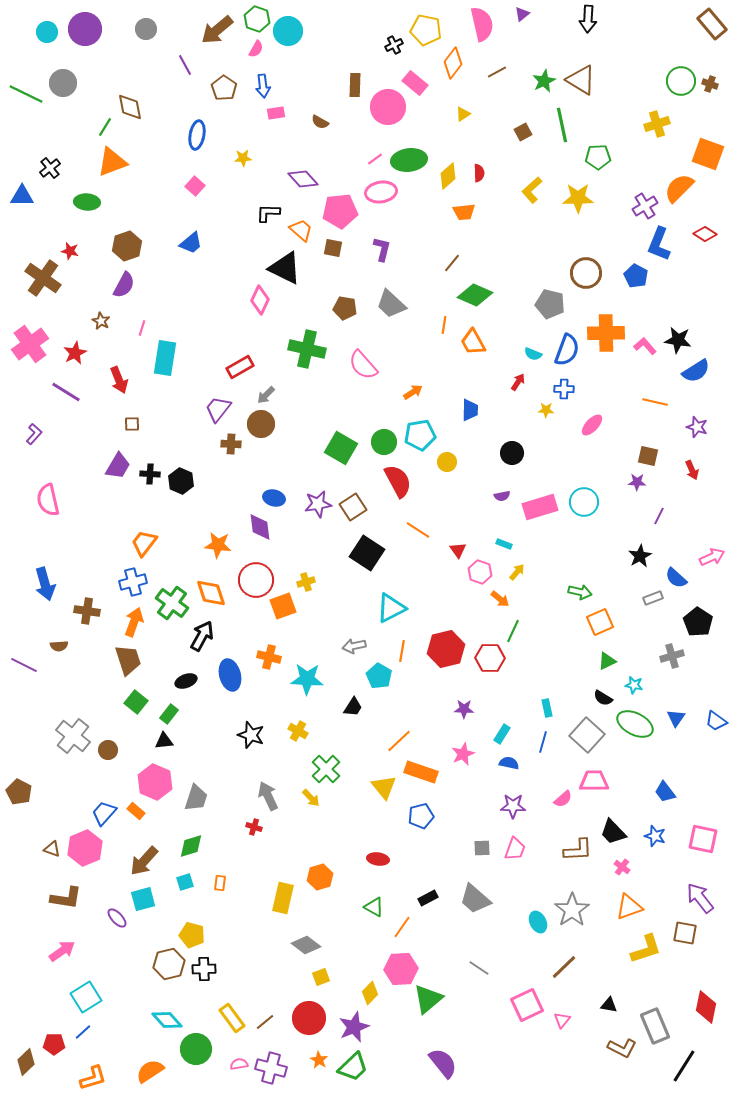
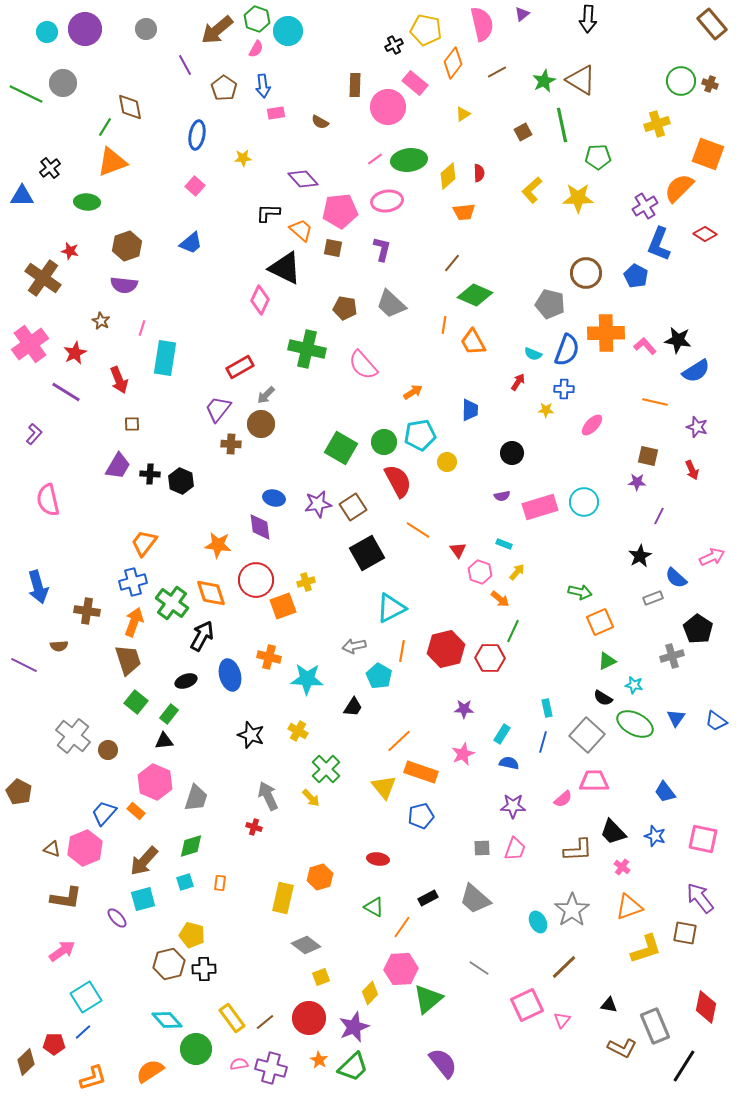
pink ellipse at (381, 192): moved 6 px right, 9 px down
purple semicircle at (124, 285): rotated 68 degrees clockwise
black square at (367, 553): rotated 28 degrees clockwise
blue arrow at (45, 584): moved 7 px left, 3 px down
black pentagon at (698, 622): moved 7 px down
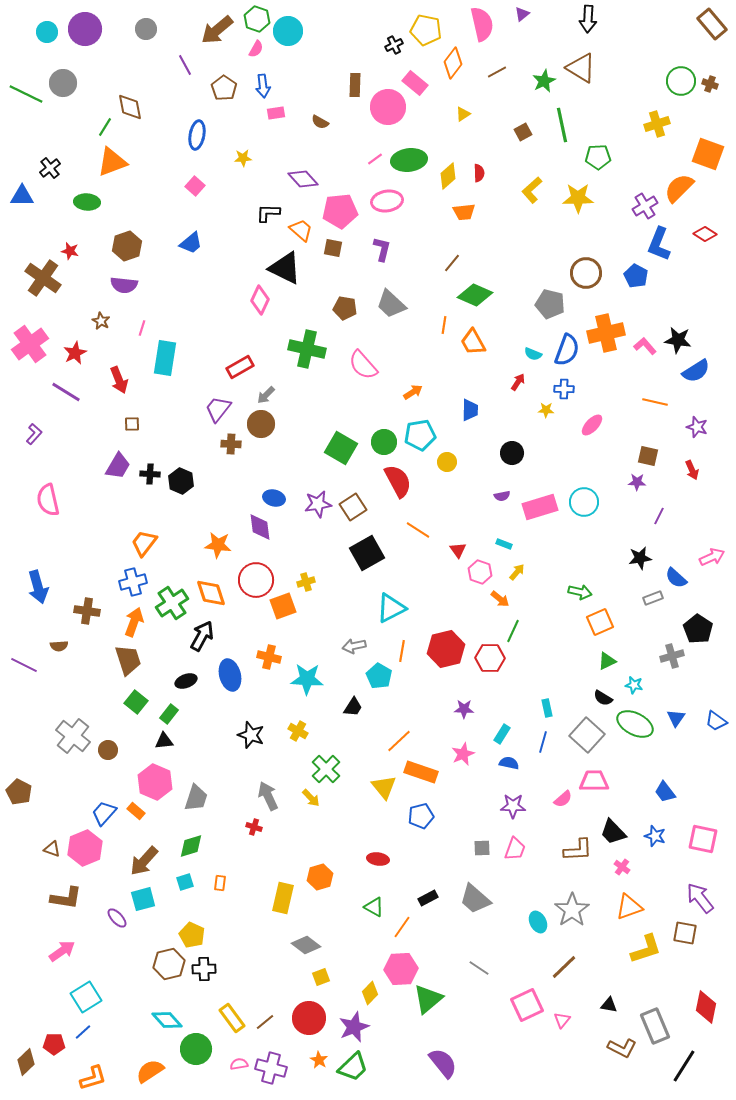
brown triangle at (581, 80): moved 12 px up
orange cross at (606, 333): rotated 12 degrees counterclockwise
black star at (640, 556): moved 2 px down; rotated 20 degrees clockwise
green cross at (172, 603): rotated 20 degrees clockwise
yellow pentagon at (192, 935): rotated 10 degrees clockwise
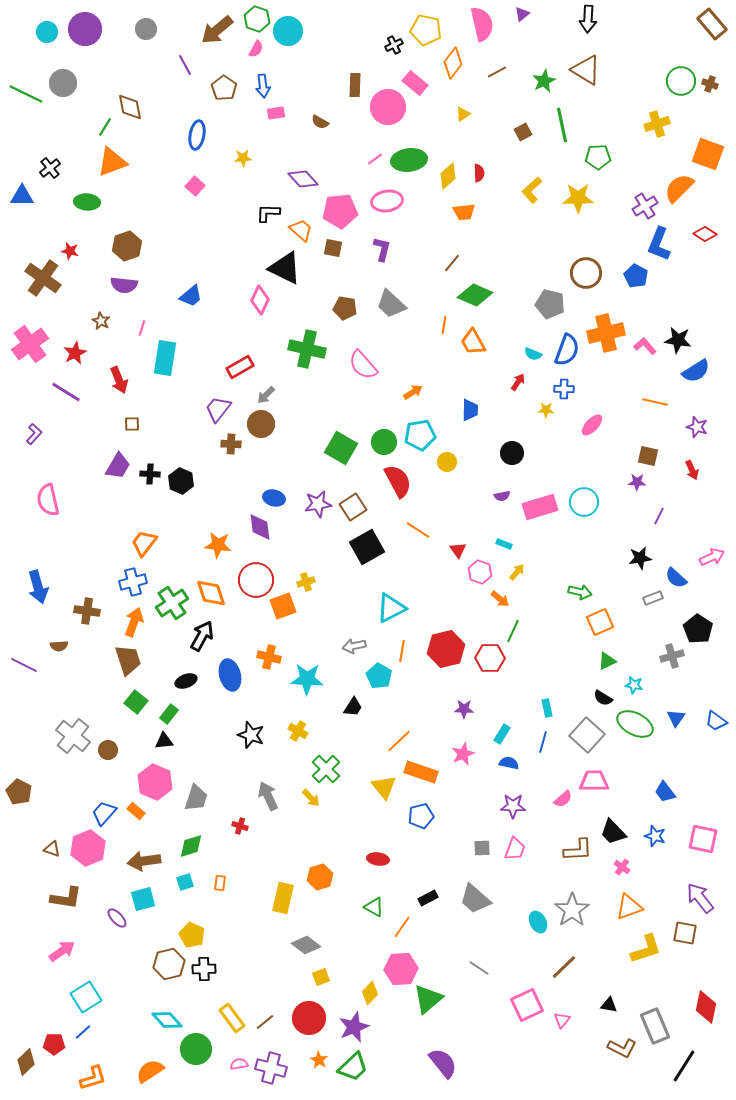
brown triangle at (581, 68): moved 5 px right, 2 px down
blue trapezoid at (191, 243): moved 53 px down
black square at (367, 553): moved 6 px up
red cross at (254, 827): moved 14 px left, 1 px up
pink hexagon at (85, 848): moved 3 px right
brown arrow at (144, 861): rotated 40 degrees clockwise
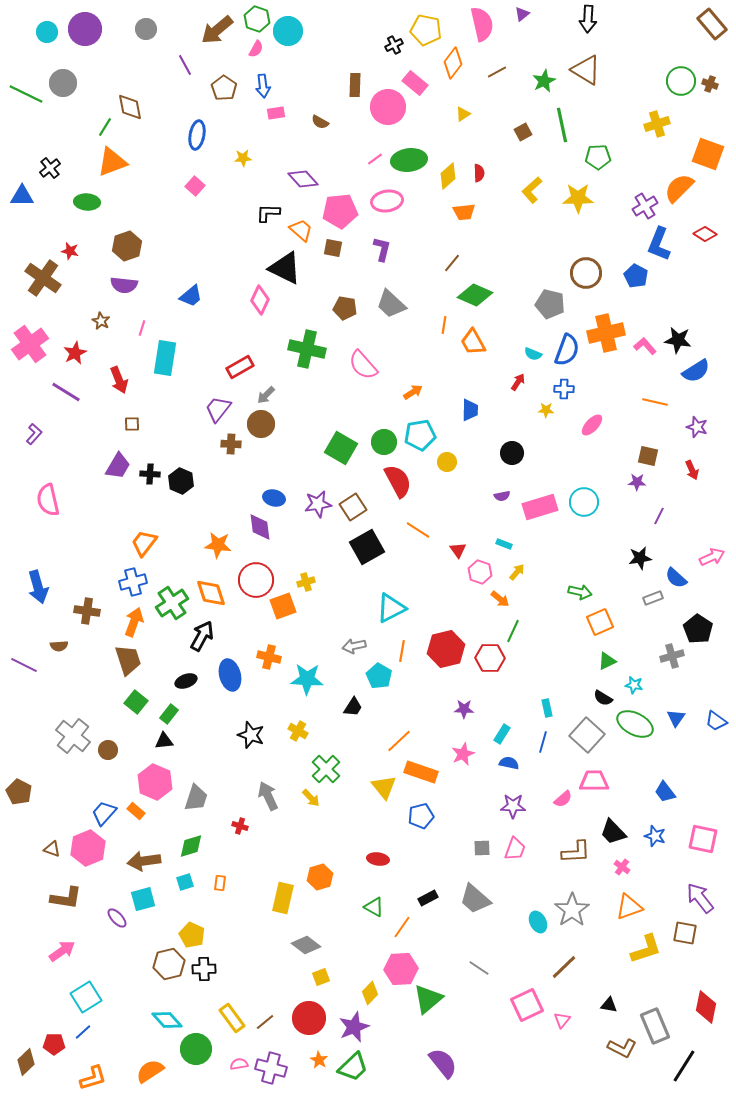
brown L-shape at (578, 850): moved 2 px left, 2 px down
